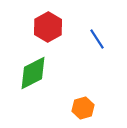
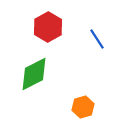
green diamond: moved 1 px right, 1 px down
orange hexagon: moved 1 px up
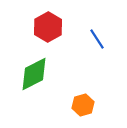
orange hexagon: moved 2 px up
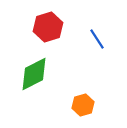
red hexagon: rotated 12 degrees clockwise
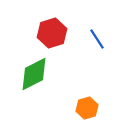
red hexagon: moved 4 px right, 6 px down
orange hexagon: moved 4 px right, 3 px down
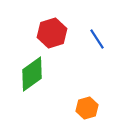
green diamond: moved 2 px left; rotated 9 degrees counterclockwise
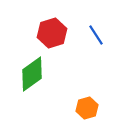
blue line: moved 1 px left, 4 px up
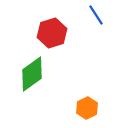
blue line: moved 20 px up
orange hexagon: rotated 10 degrees counterclockwise
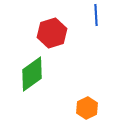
blue line: rotated 30 degrees clockwise
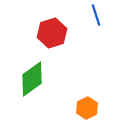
blue line: rotated 15 degrees counterclockwise
green diamond: moved 5 px down
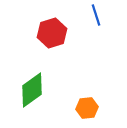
green diamond: moved 11 px down
orange hexagon: rotated 20 degrees clockwise
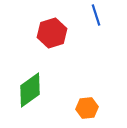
green diamond: moved 2 px left
